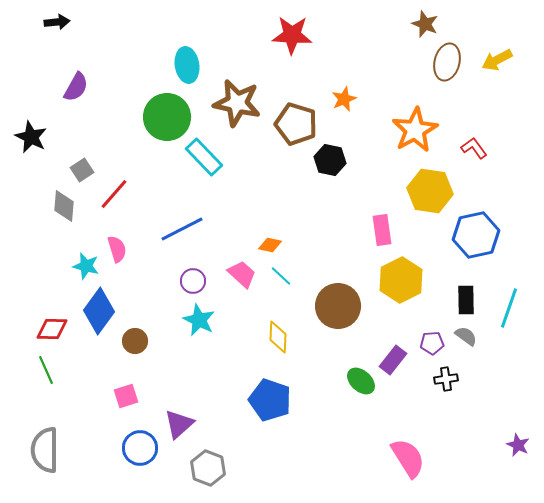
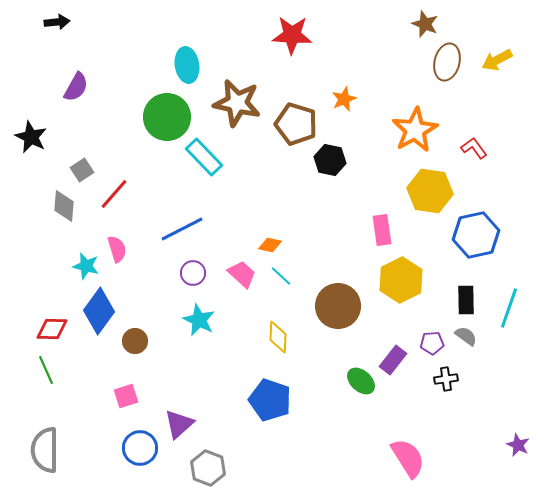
purple circle at (193, 281): moved 8 px up
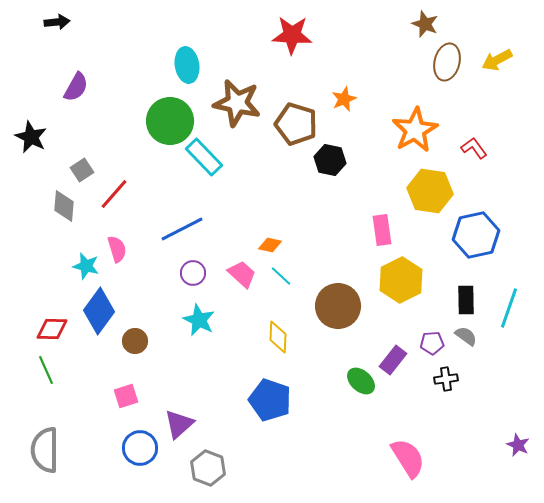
green circle at (167, 117): moved 3 px right, 4 px down
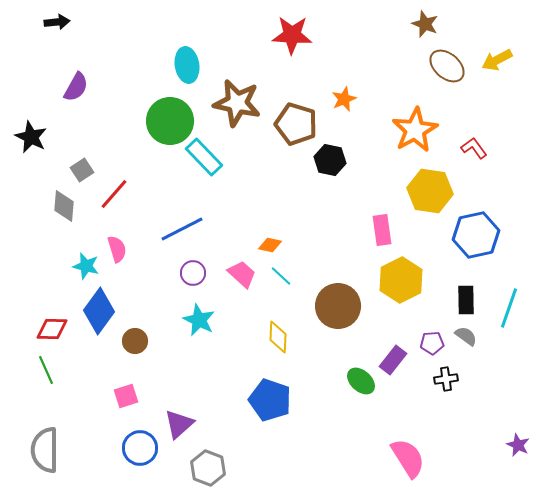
brown ellipse at (447, 62): moved 4 px down; rotated 63 degrees counterclockwise
